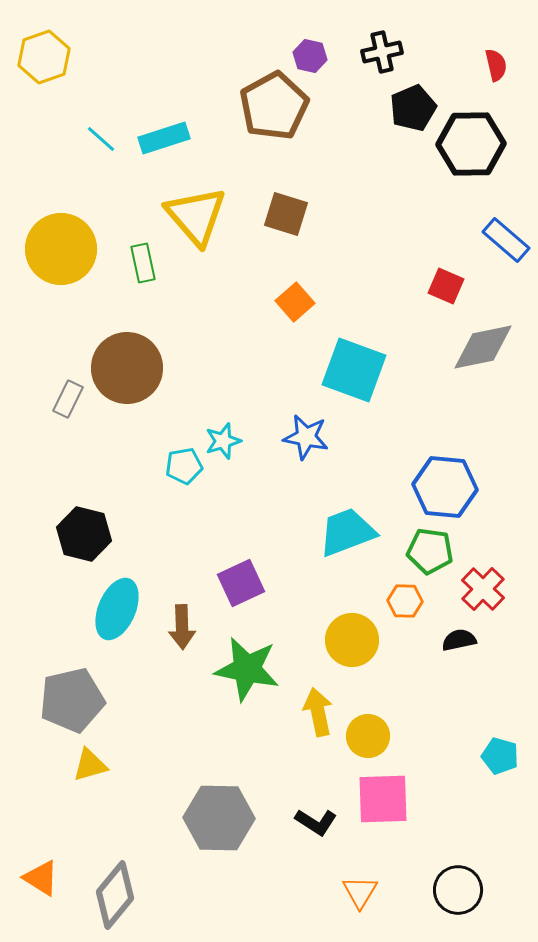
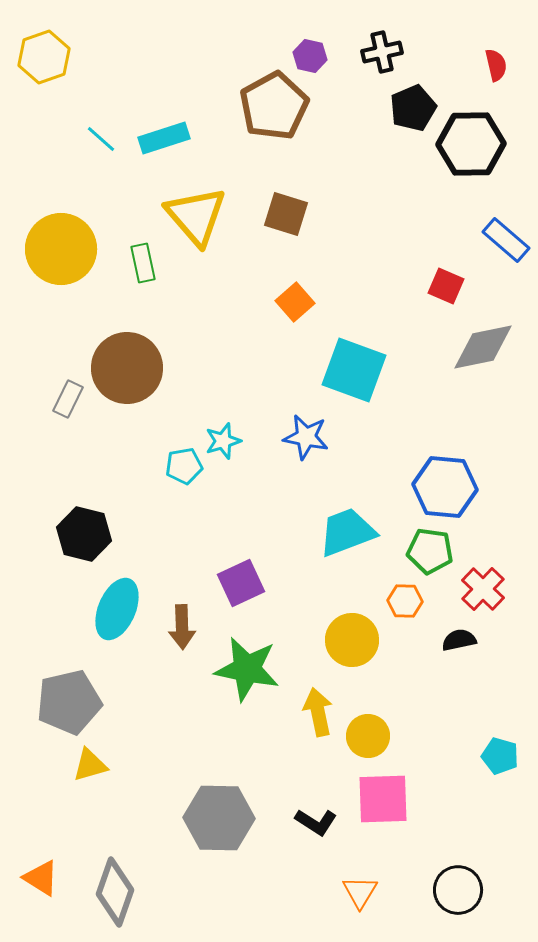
gray pentagon at (72, 700): moved 3 px left, 2 px down
gray diamond at (115, 895): moved 3 px up; rotated 20 degrees counterclockwise
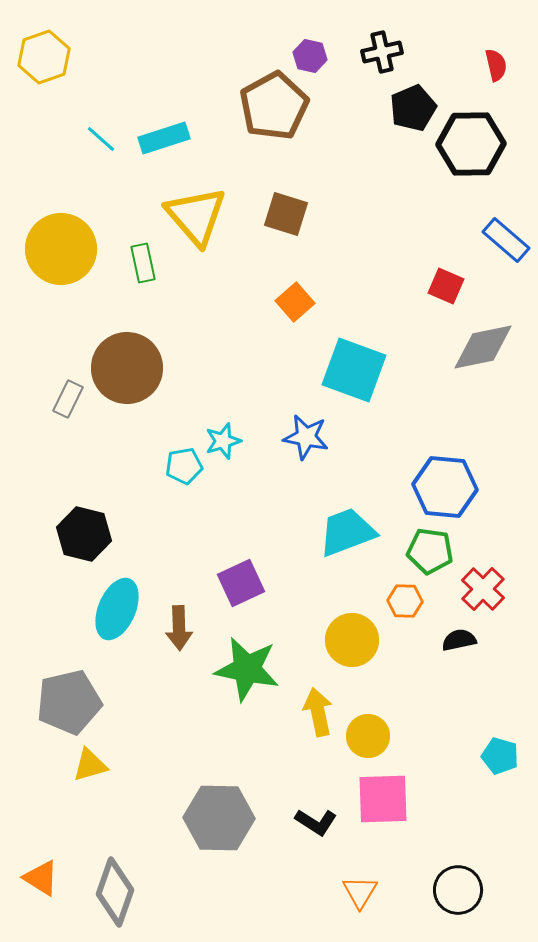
brown arrow at (182, 627): moved 3 px left, 1 px down
